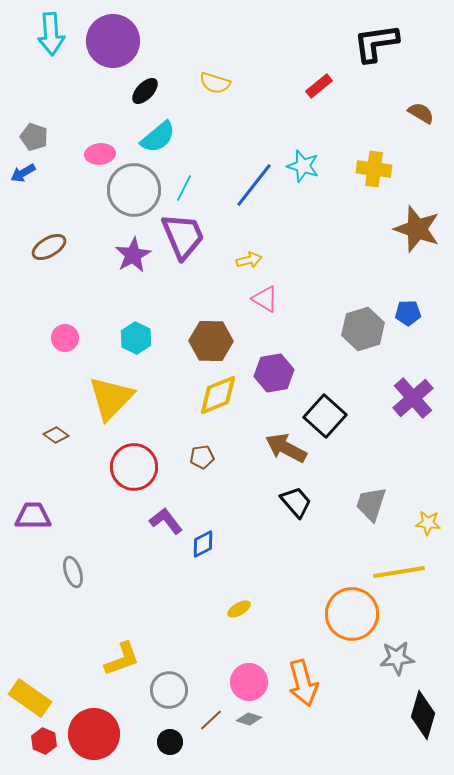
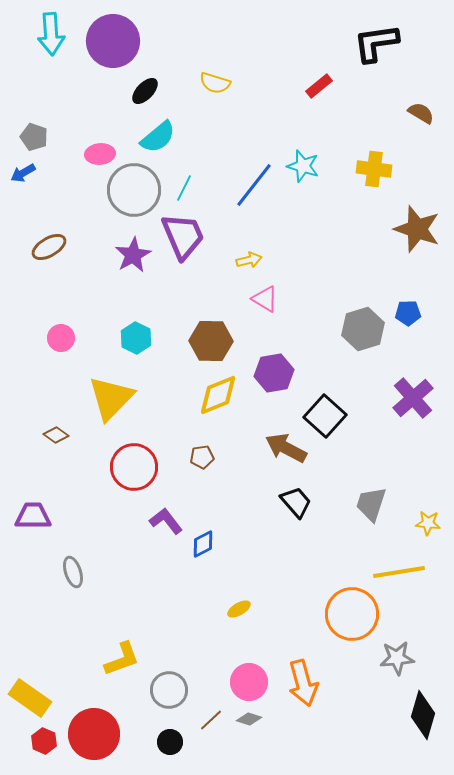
pink circle at (65, 338): moved 4 px left
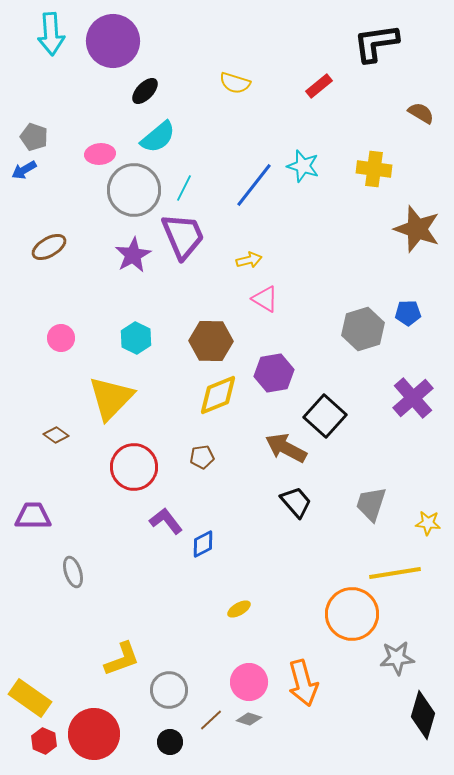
yellow semicircle at (215, 83): moved 20 px right
blue arrow at (23, 173): moved 1 px right, 3 px up
yellow line at (399, 572): moved 4 px left, 1 px down
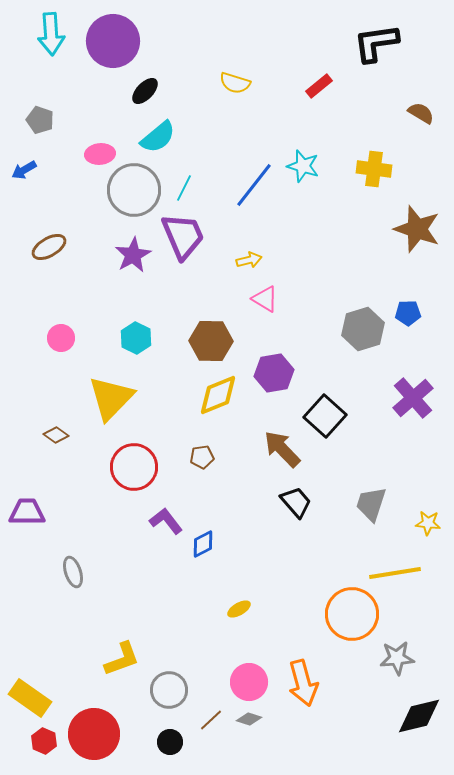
gray pentagon at (34, 137): moved 6 px right, 17 px up
brown arrow at (286, 448): moved 4 px left, 1 px down; rotated 18 degrees clockwise
purple trapezoid at (33, 516): moved 6 px left, 4 px up
black diamond at (423, 715): moved 4 px left, 1 px down; rotated 60 degrees clockwise
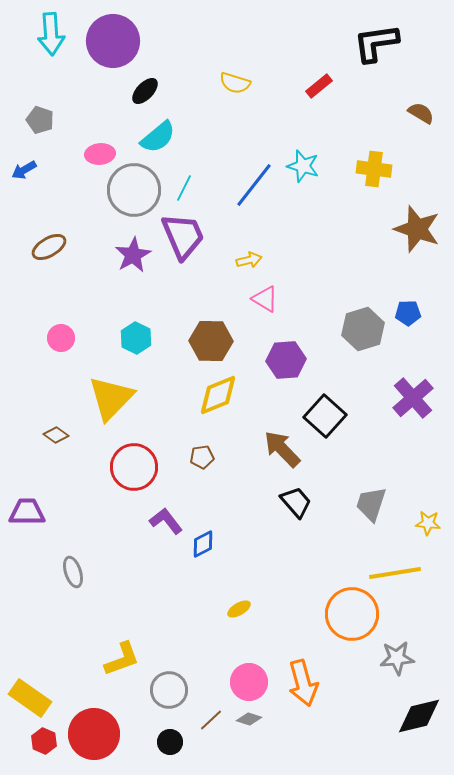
purple hexagon at (274, 373): moved 12 px right, 13 px up; rotated 6 degrees clockwise
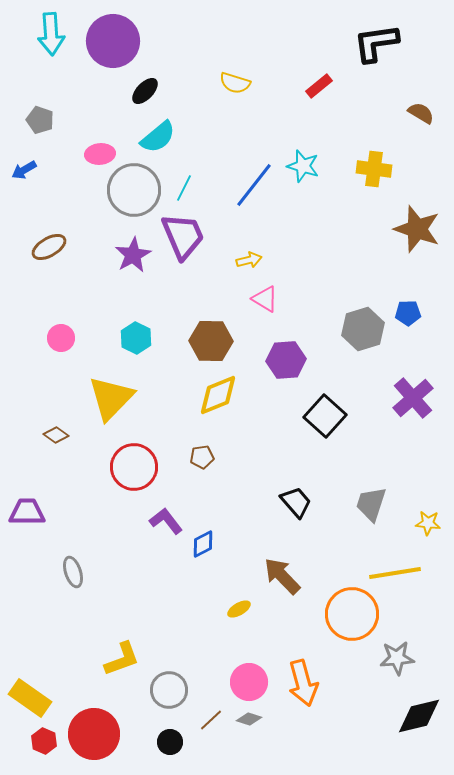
brown arrow at (282, 449): moved 127 px down
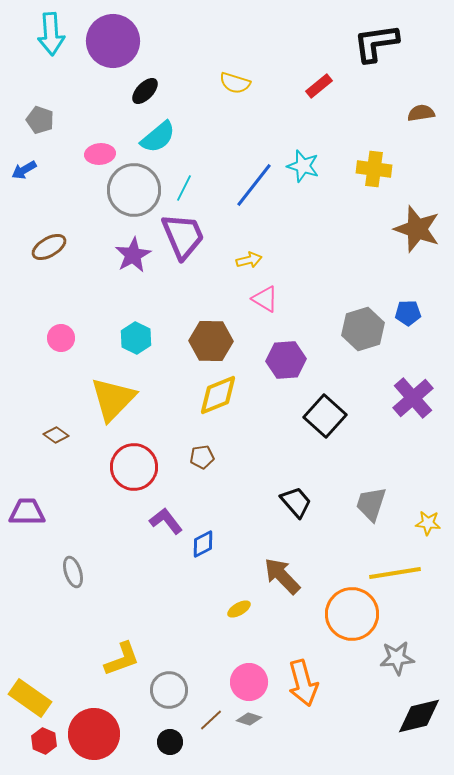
brown semicircle at (421, 113): rotated 40 degrees counterclockwise
yellow triangle at (111, 398): moved 2 px right, 1 px down
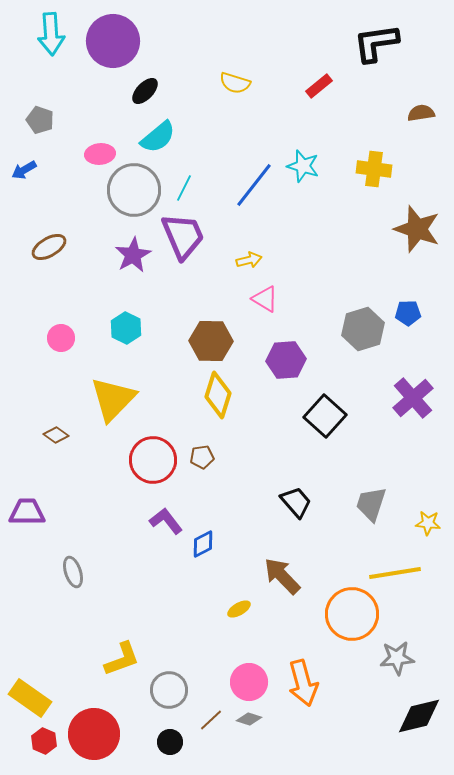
cyan hexagon at (136, 338): moved 10 px left, 10 px up
yellow diamond at (218, 395): rotated 51 degrees counterclockwise
red circle at (134, 467): moved 19 px right, 7 px up
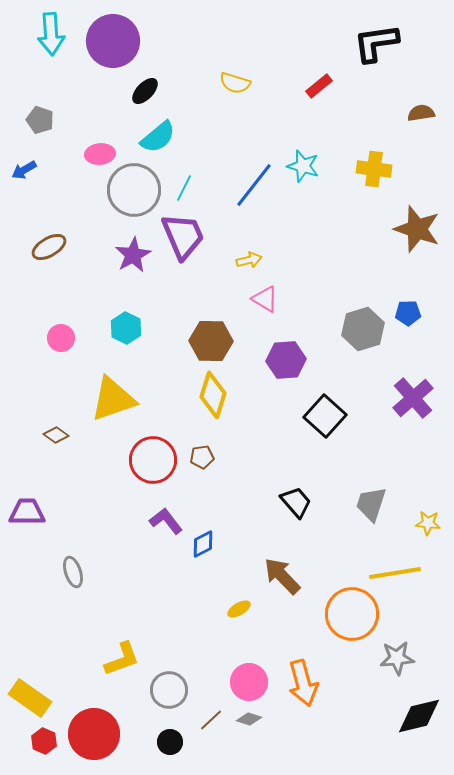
yellow diamond at (218, 395): moved 5 px left
yellow triangle at (113, 399): rotated 27 degrees clockwise
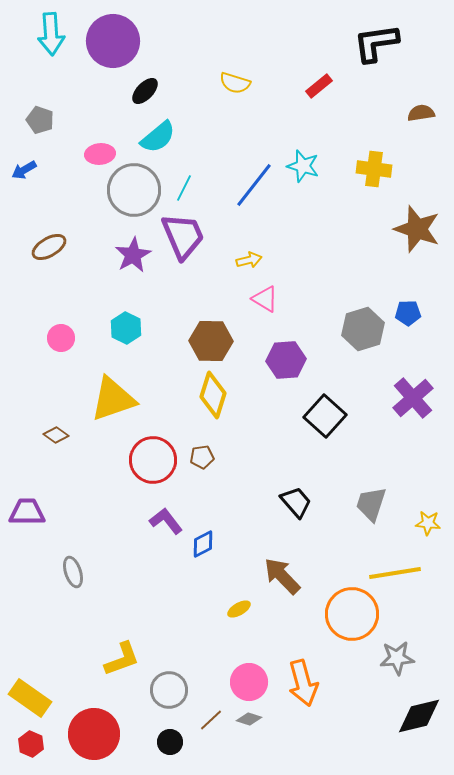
red hexagon at (44, 741): moved 13 px left, 3 px down
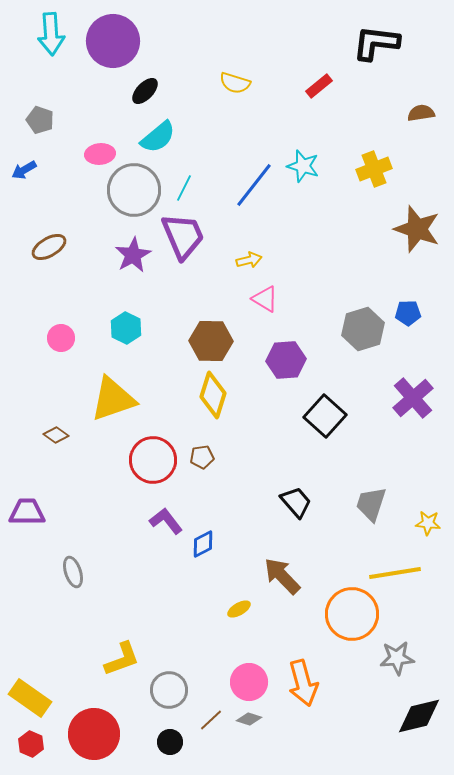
black L-shape at (376, 43): rotated 15 degrees clockwise
yellow cross at (374, 169): rotated 28 degrees counterclockwise
